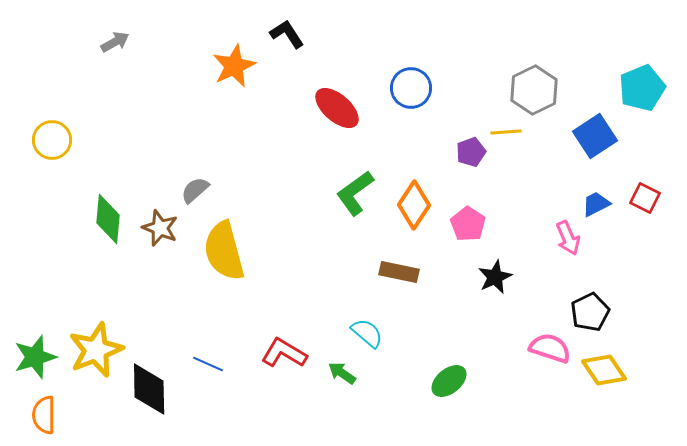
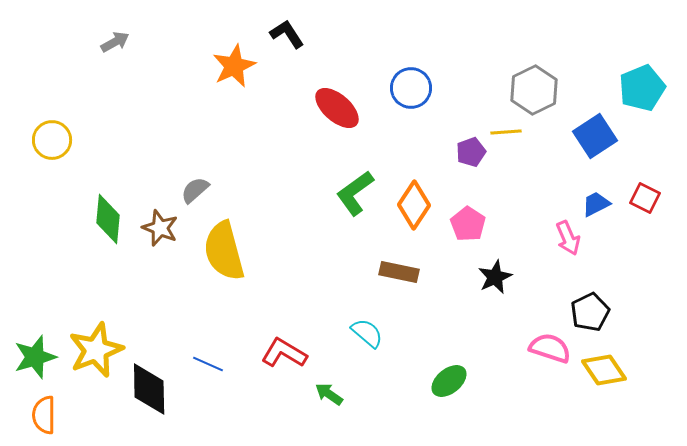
green arrow: moved 13 px left, 21 px down
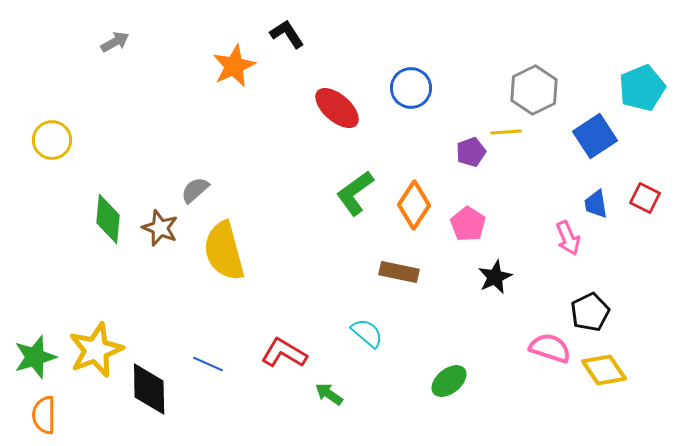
blue trapezoid: rotated 72 degrees counterclockwise
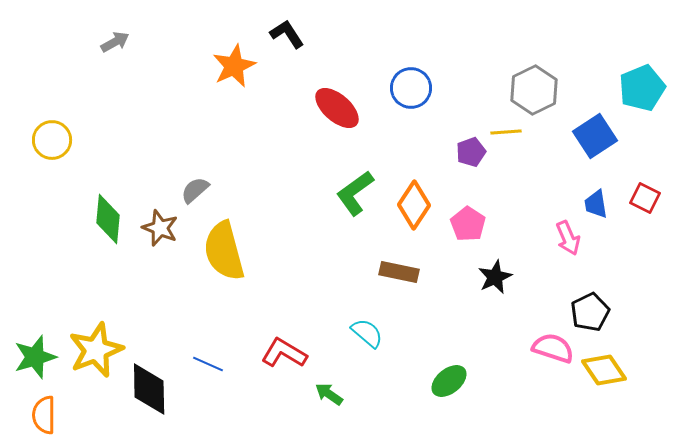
pink semicircle: moved 3 px right
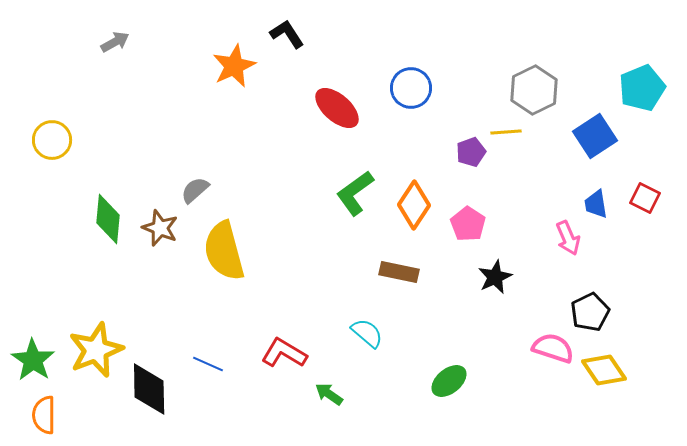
green star: moved 2 px left, 3 px down; rotated 21 degrees counterclockwise
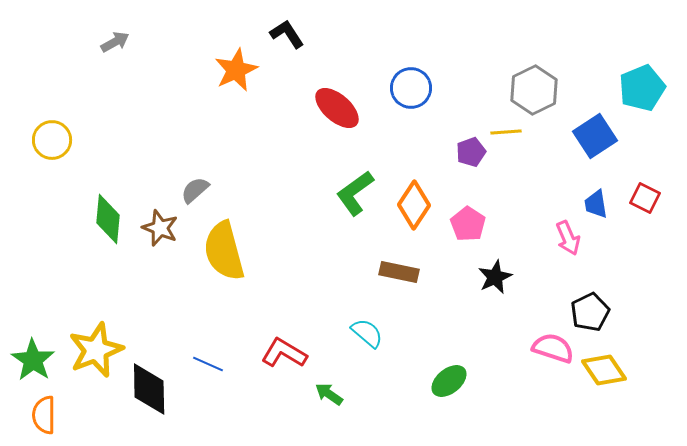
orange star: moved 2 px right, 4 px down
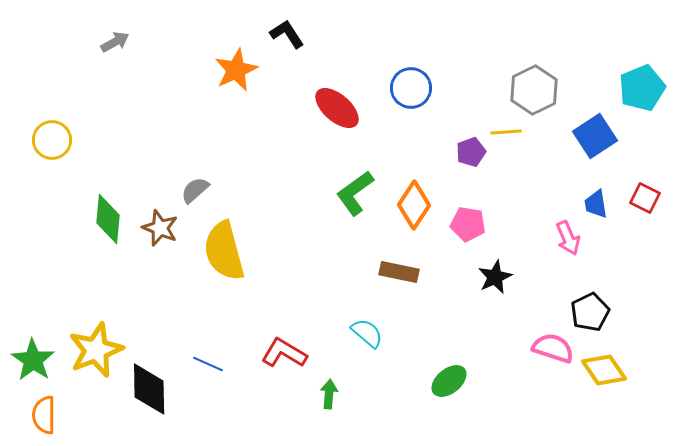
pink pentagon: rotated 24 degrees counterclockwise
green arrow: rotated 60 degrees clockwise
